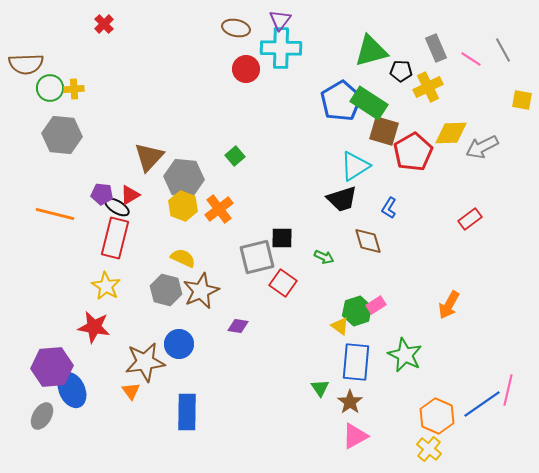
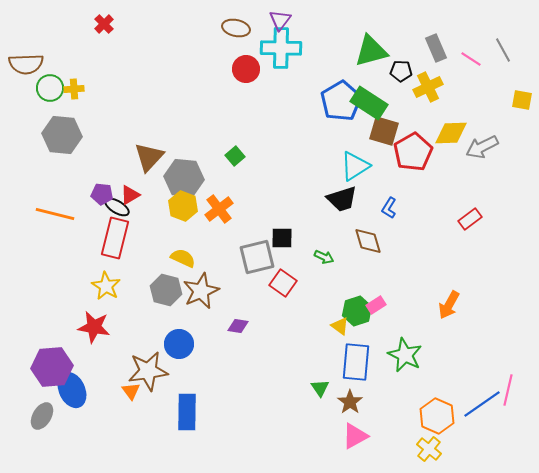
brown star at (145, 362): moved 3 px right, 9 px down
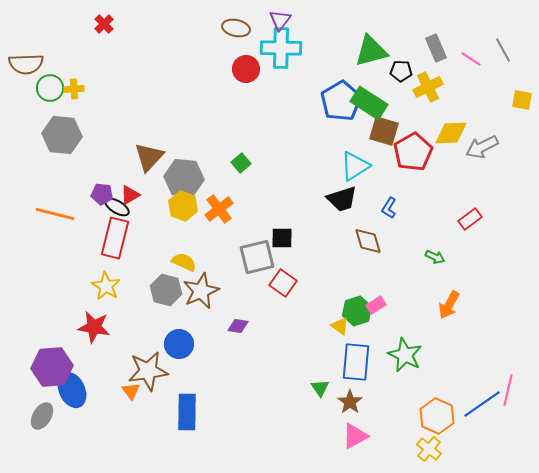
green square at (235, 156): moved 6 px right, 7 px down
green arrow at (324, 257): moved 111 px right
yellow semicircle at (183, 258): moved 1 px right, 4 px down
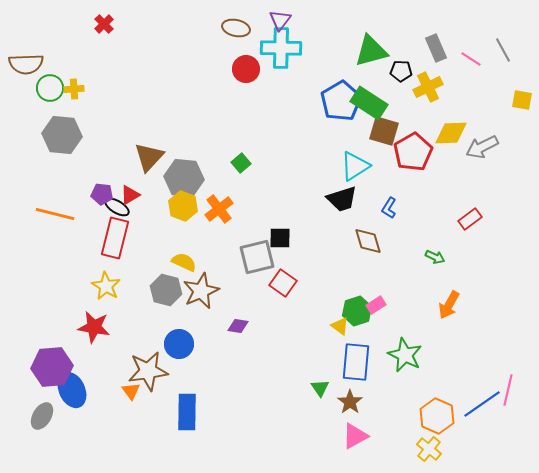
black square at (282, 238): moved 2 px left
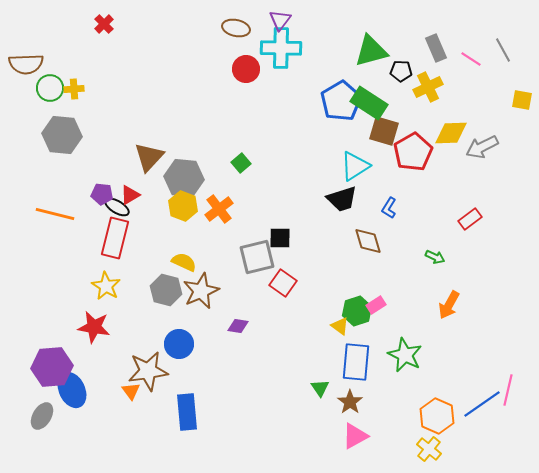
blue rectangle at (187, 412): rotated 6 degrees counterclockwise
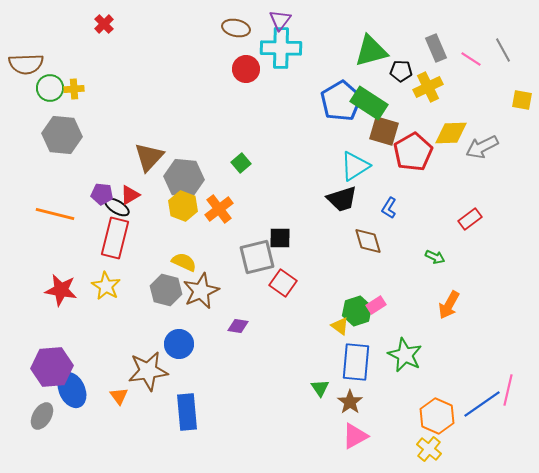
red star at (94, 327): moved 33 px left, 37 px up
orange triangle at (131, 391): moved 12 px left, 5 px down
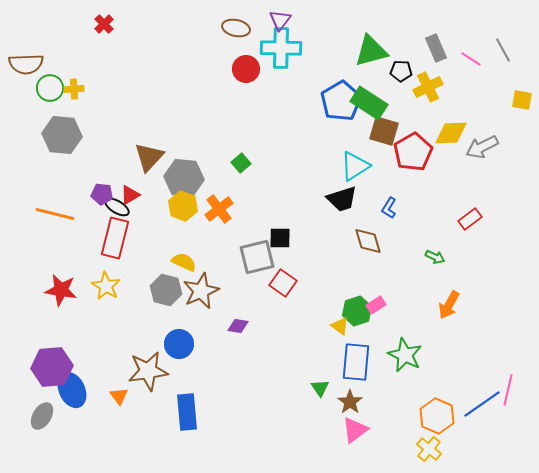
pink triangle at (355, 436): moved 6 px up; rotated 8 degrees counterclockwise
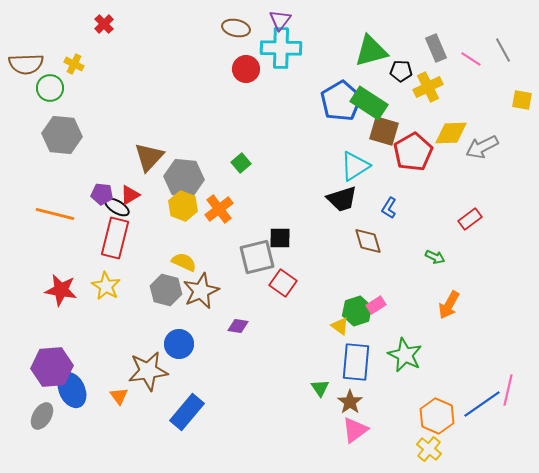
yellow cross at (74, 89): moved 25 px up; rotated 30 degrees clockwise
blue rectangle at (187, 412): rotated 45 degrees clockwise
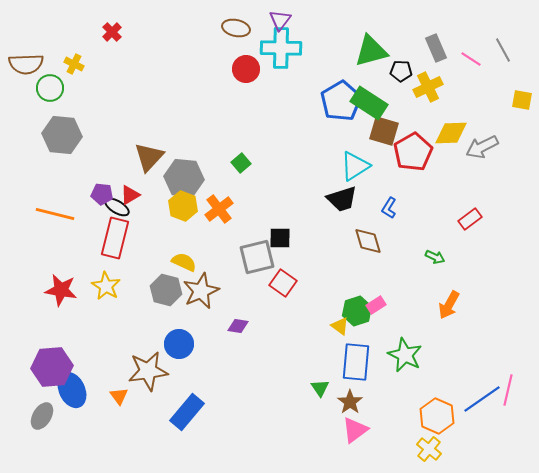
red cross at (104, 24): moved 8 px right, 8 px down
blue line at (482, 404): moved 5 px up
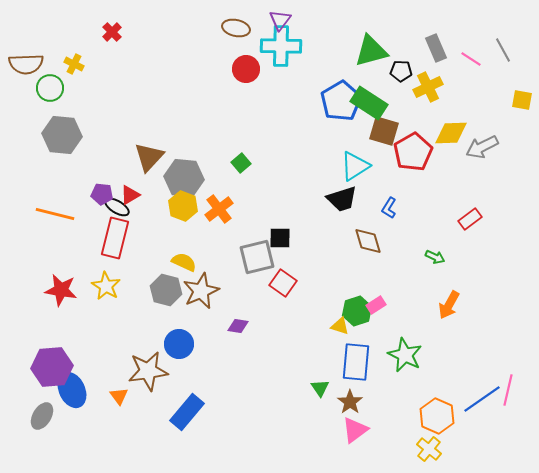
cyan cross at (281, 48): moved 2 px up
yellow triangle at (340, 326): rotated 18 degrees counterclockwise
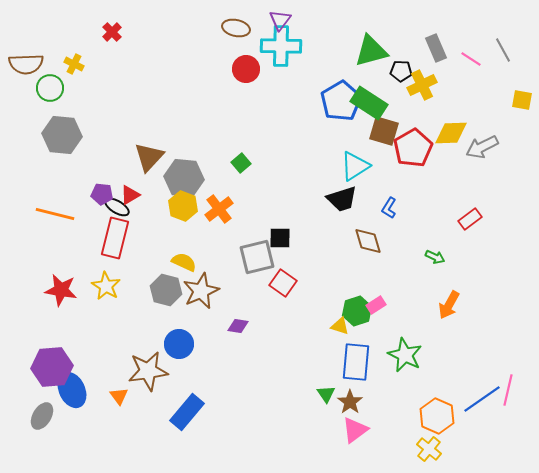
yellow cross at (428, 87): moved 6 px left, 2 px up
red pentagon at (413, 152): moved 4 px up
green triangle at (320, 388): moved 6 px right, 6 px down
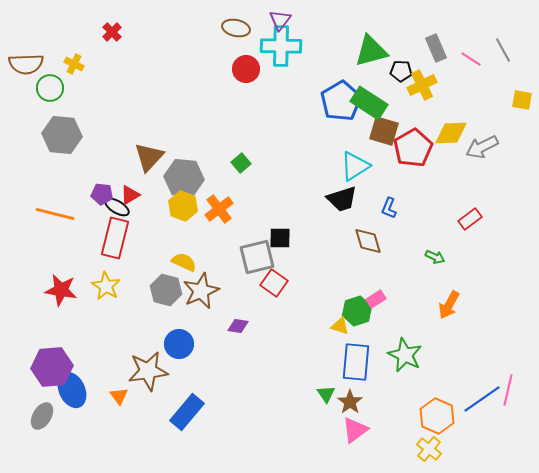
blue L-shape at (389, 208): rotated 10 degrees counterclockwise
red square at (283, 283): moved 9 px left
pink rectangle at (376, 305): moved 6 px up
